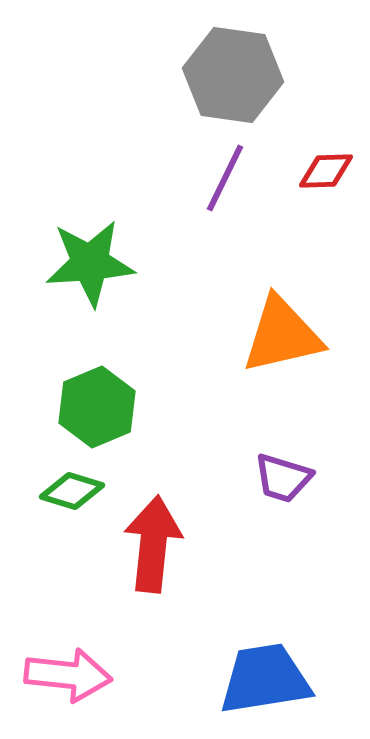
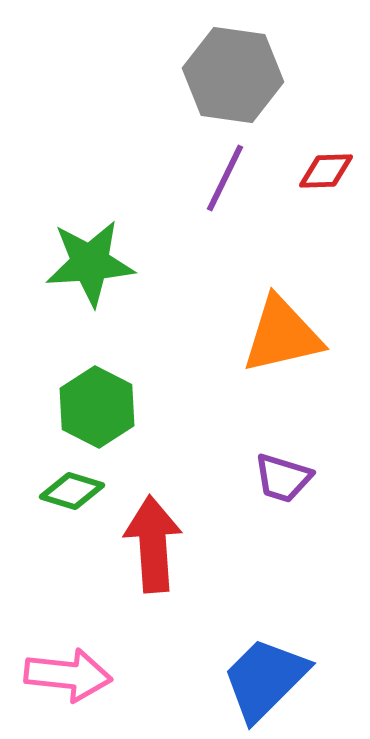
green hexagon: rotated 10 degrees counterclockwise
red arrow: rotated 10 degrees counterclockwise
blue trapezoid: rotated 36 degrees counterclockwise
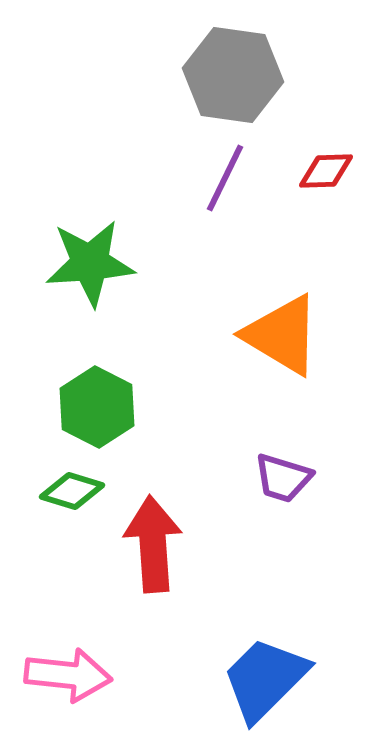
orange triangle: rotated 44 degrees clockwise
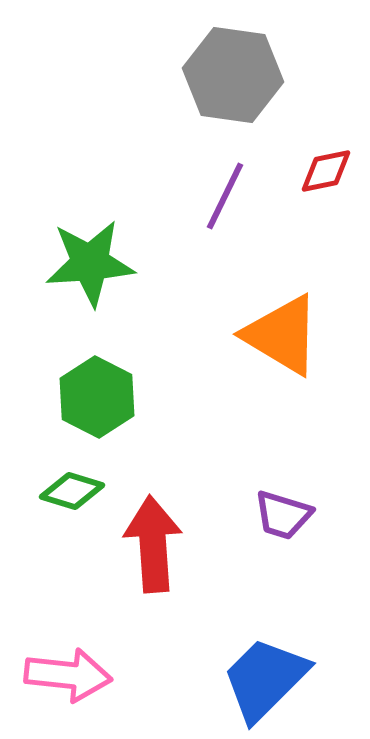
red diamond: rotated 10 degrees counterclockwise
purple line: moved 18 px down
green hexagon: moved 10 px up
purple trapezoid: moved 37 px down
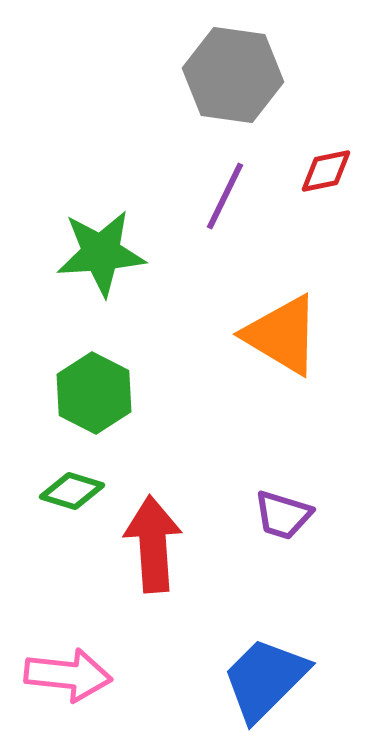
green star: moved 11 px right, 10 px up
green hexagon: moved 3 px left, 4 px up
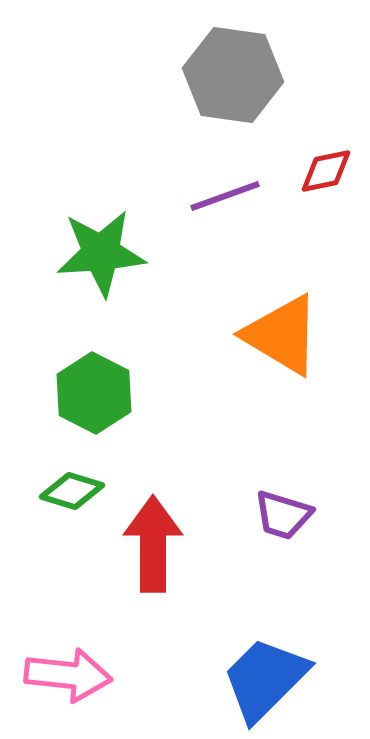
purple line: rotated 44 degrees clockwise
red arrow: rotated 4 degrees clockwise
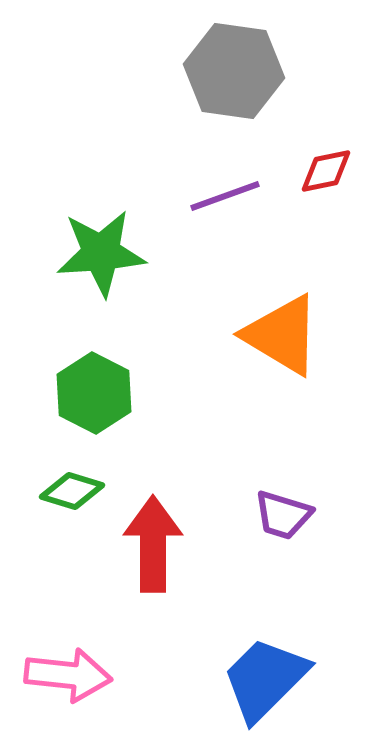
gray hexagon: moved 1 px right, 4 px up
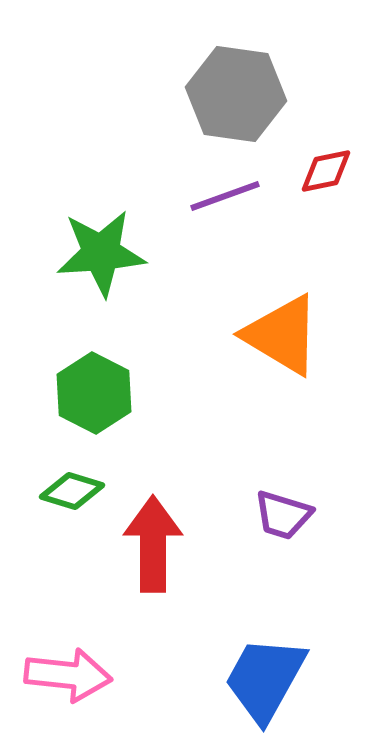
gray hexagon: moved 2 px right, 23 px down
blue trapezoid: rotated 16 degrees counterclockwise
